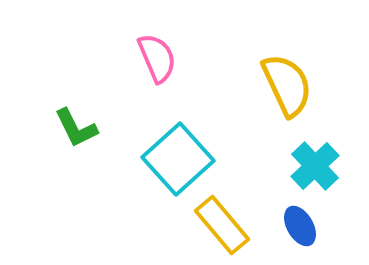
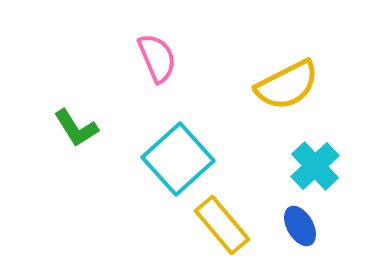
yellow semicircle: rotated 88 degrees clockwise
green L-shape: rotated 6 degrees counterclockwise
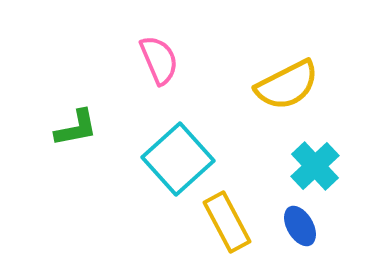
pink semicircle: moved 2 px right, 2 px down
green L-shape: rotated 69 degrees counterclockwise
yellow rectangle: moved 5 px right, 3 px up; rotated 12 degrees clockwise
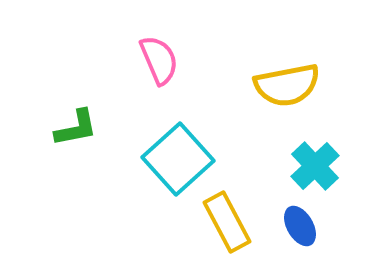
yellow semicircle: rotated 16 degrees clockwise
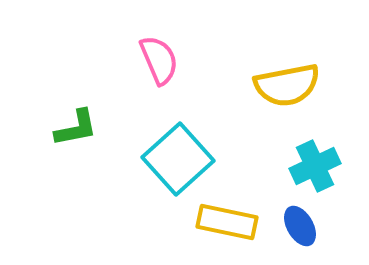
cyan cross: rotated 18 degrees clockwise
yellow rectangle: rotated 50 degrees counterclockwise
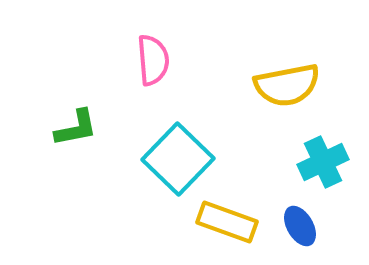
pink semicircle: moved 6 px left; rotated 18 degrees clockwise
cyan square: rotated 4 degrees counterclockwise
cyan cross: moved 8 px right, 4 px up
yellow rectangle: rotated 8 degrees clockwise
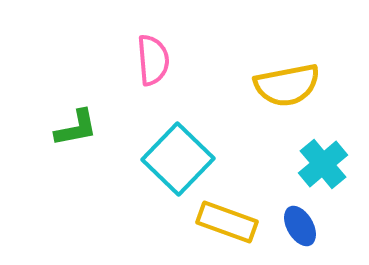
cyan cross: moved 2 px down; rotated 15 degrees counterclockwise
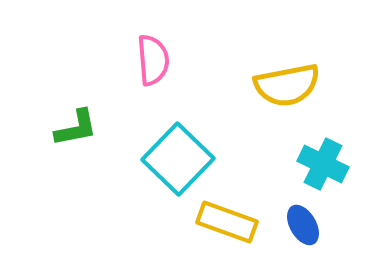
cyan cross: rotated 24 degrees counterclockwise
blue ellipse: moved 3 px right, 1 px up
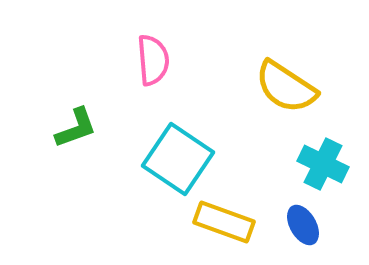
yellow semicircle: moved 1 px left, 2 px down; rotated 44 degrees clockwise
green L-shape: rotated 9 degrees counterclockwise
cyan square: rotated 10 degrees counterclockwise
yellow rectangle: moved 3 px left
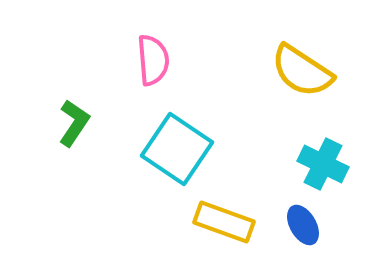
yellow semicircle: moved 16 px right, 16 px up
green L-shape: moved 2 px left, 5 px up; rotated 36 degrees counterclockwise
cyan square: moved 1 px left, 10 px up
